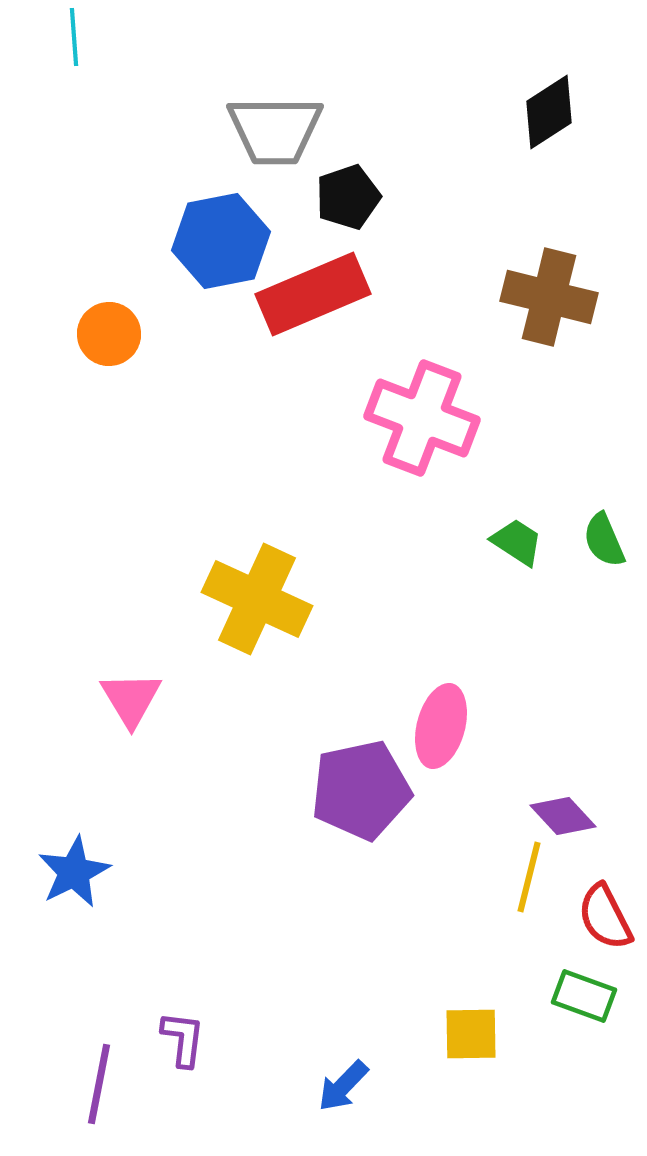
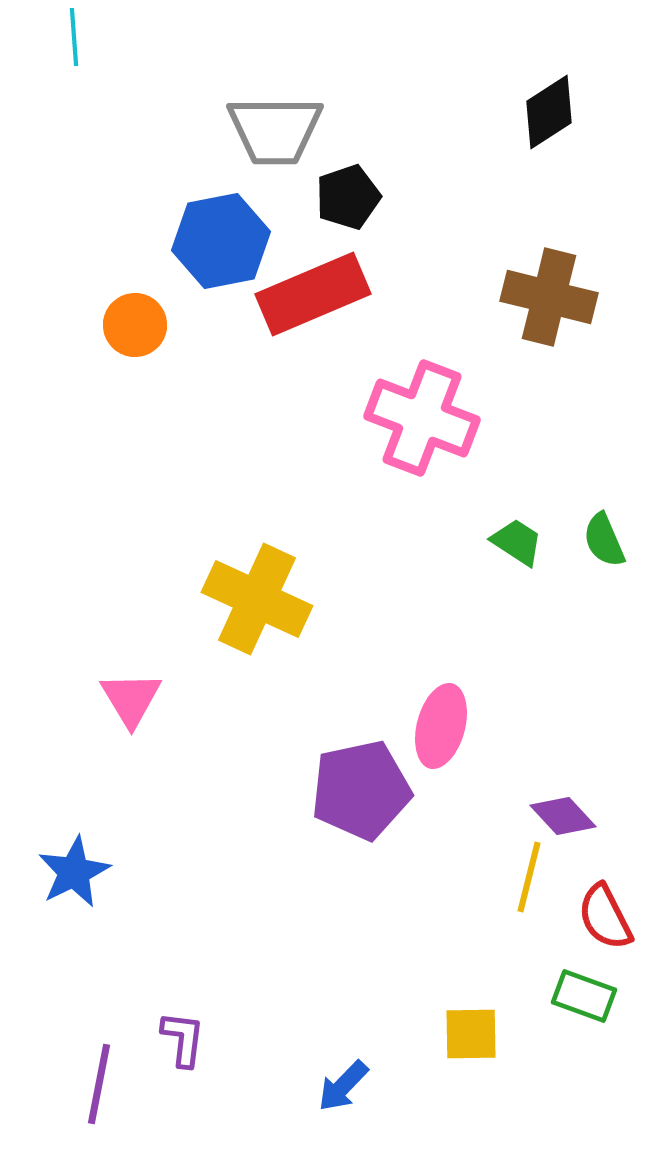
orange circle: moved 26 px right, 9 px up
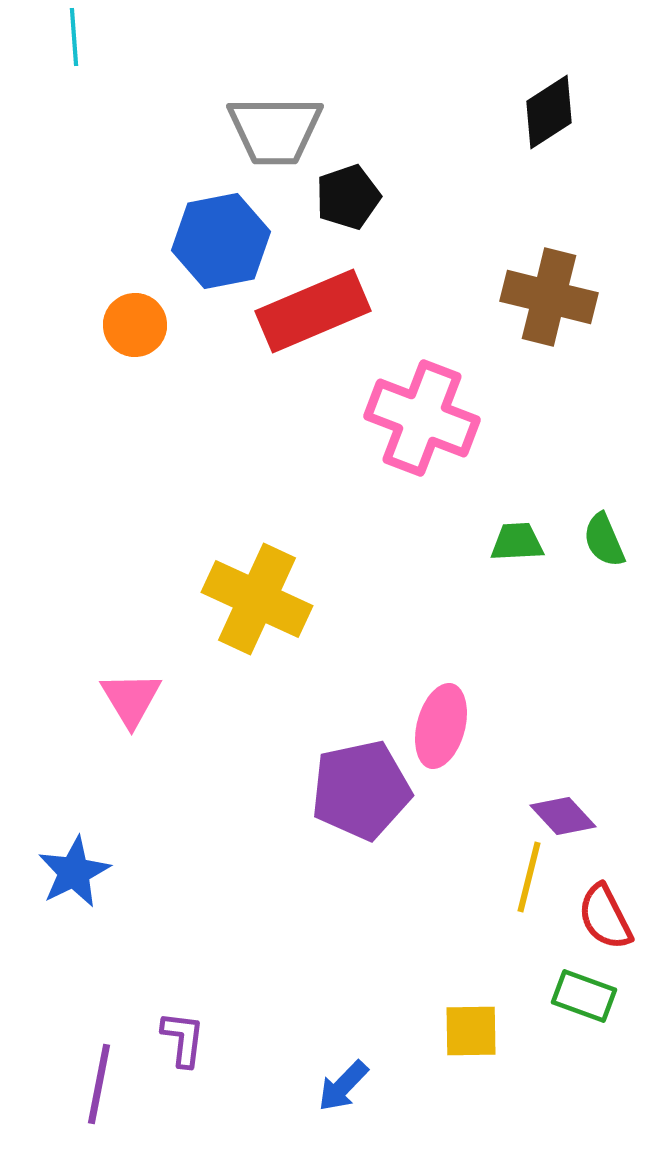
red rectangle: moved 17 px down
green trapezoid: rotated 36 degrees counterclockwise
yellow square: moved 3 px up
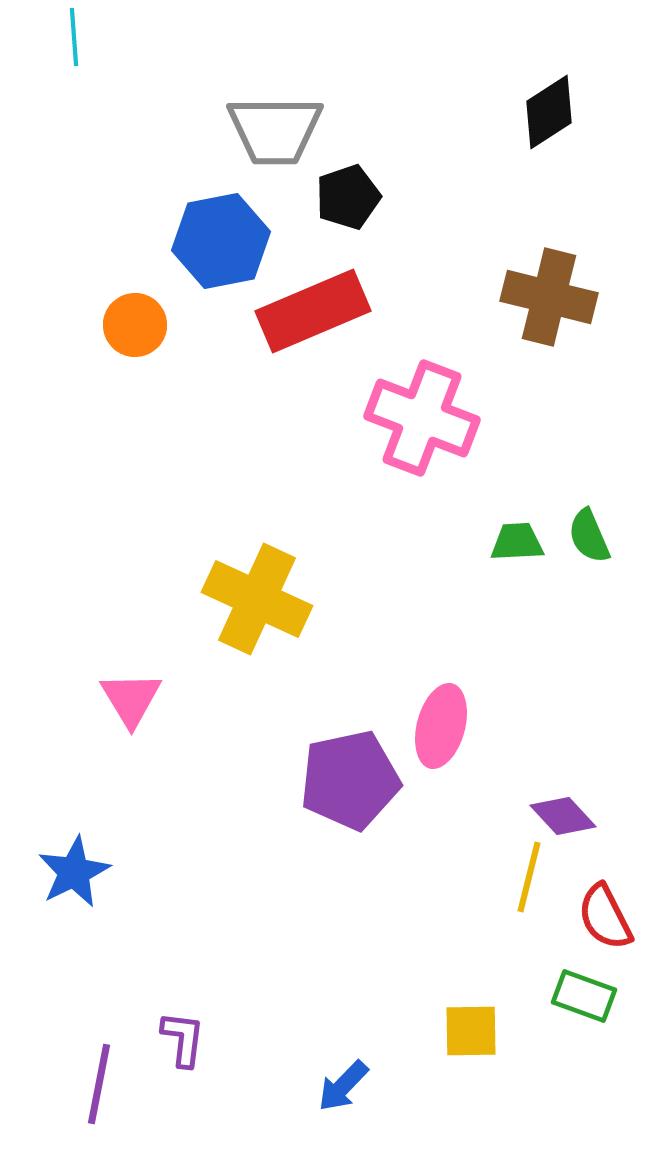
green semicircle: moved 15 px left, 4 px up
purple pentagon: moved 11 px left, 10 px up
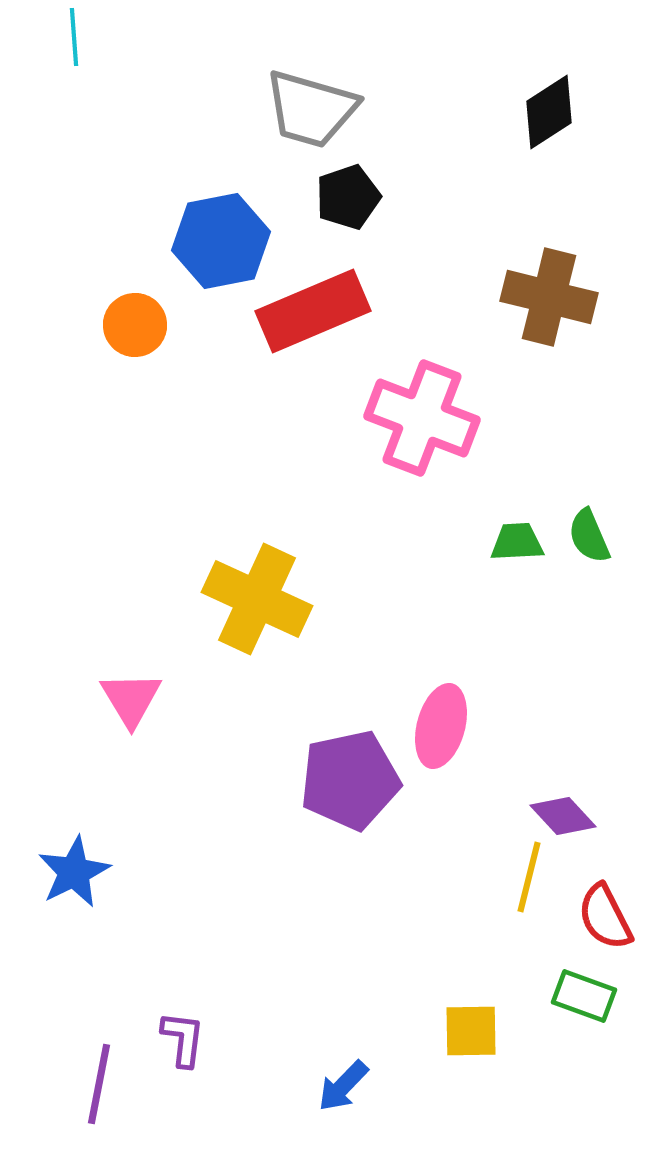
gray trapezoid: moved 36 px right, 21 px up; rotated 16 degrees clockwise
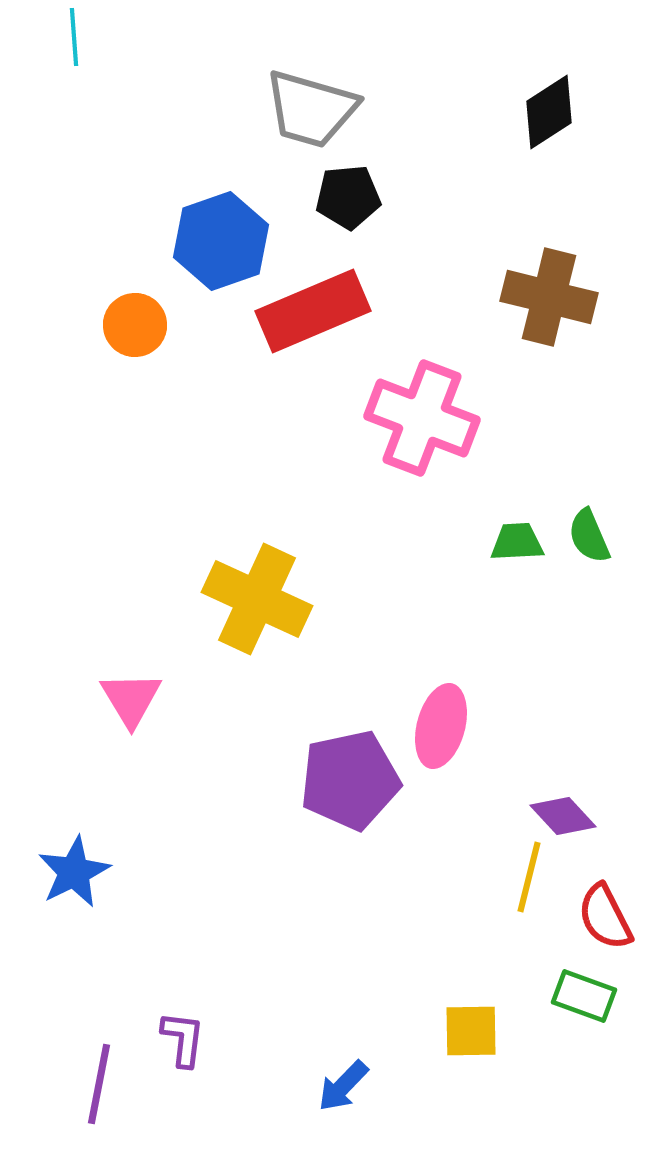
black pentagon: rotated 14 degrees clockwise
blue hexagon: rotated 8 degrees counterclockwise
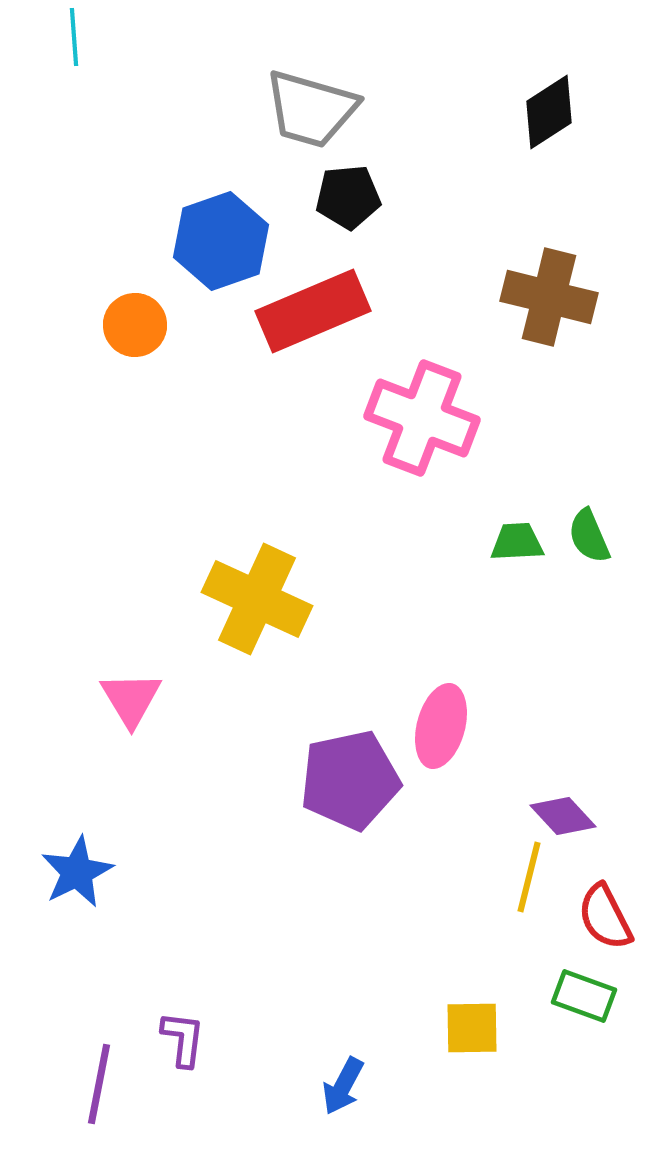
blue star: moved 3 px right
yellow square: moved 1 px right, 3 px up
blue arrow: rotated 16 degrees counterclockwise
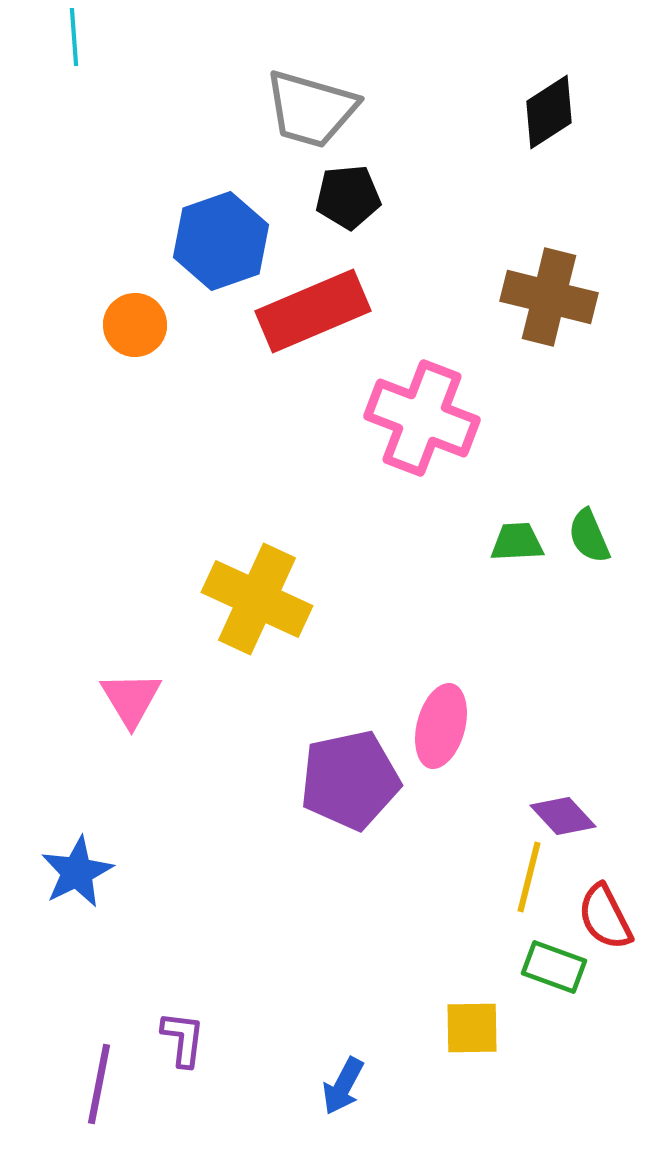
green rectangle: moved 30 px left, 29 px up
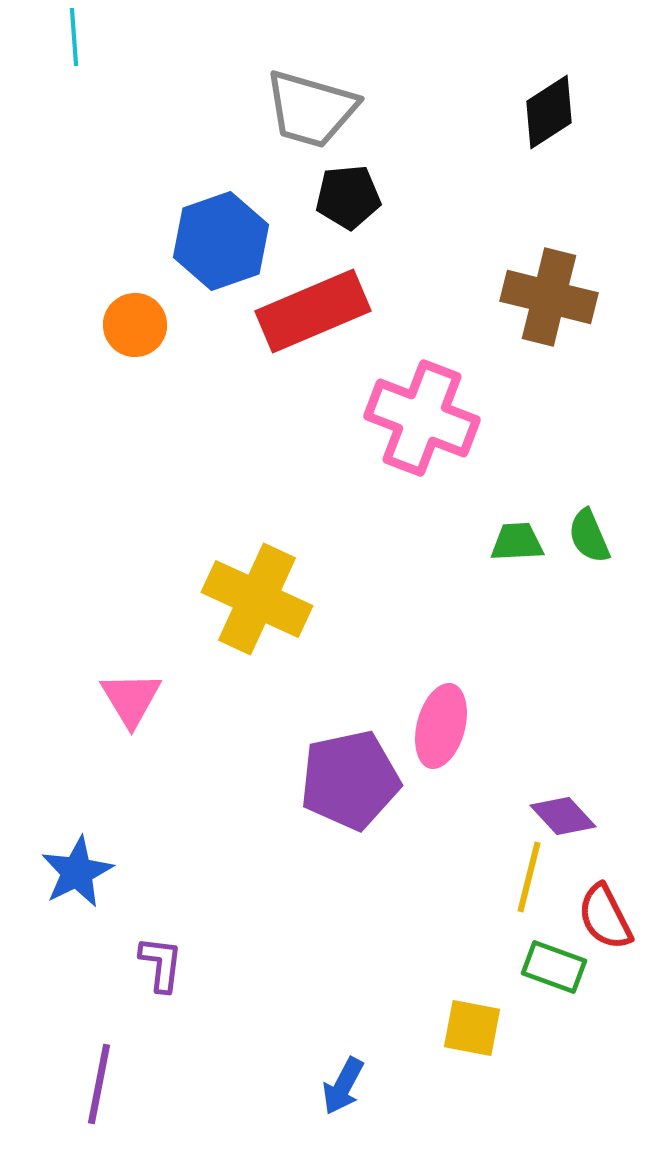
yellow square: rotated 12 degrees clockwise
purple L-shape: moved 22 px left, 75 px up
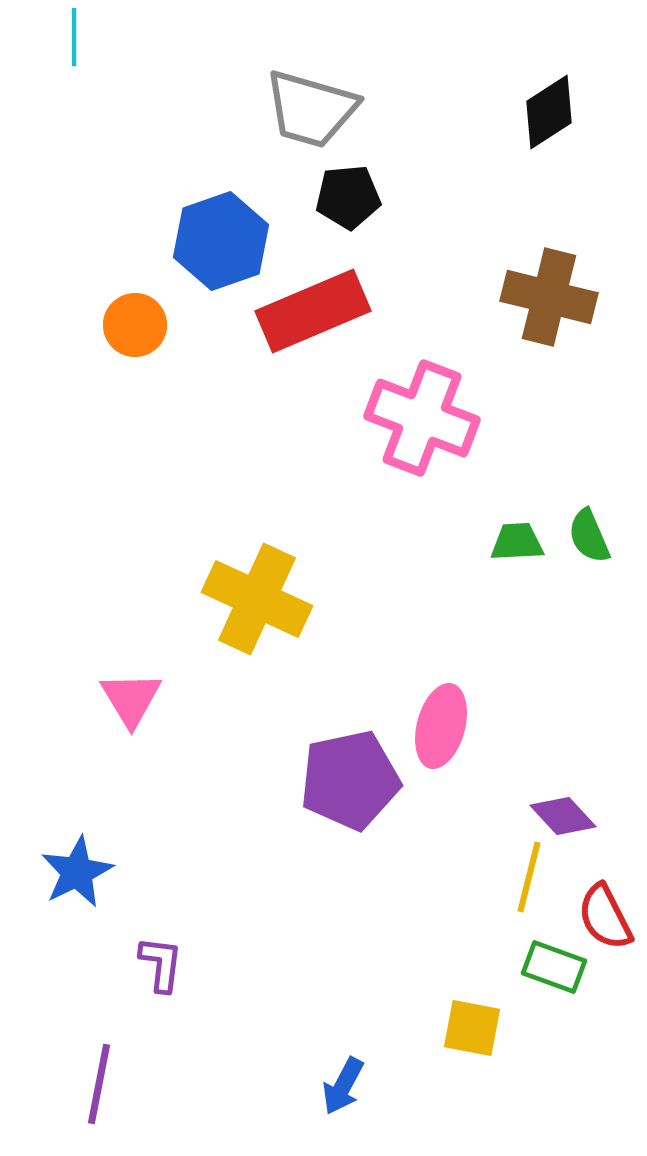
cyan line: rotated 4 degrees clockwise
